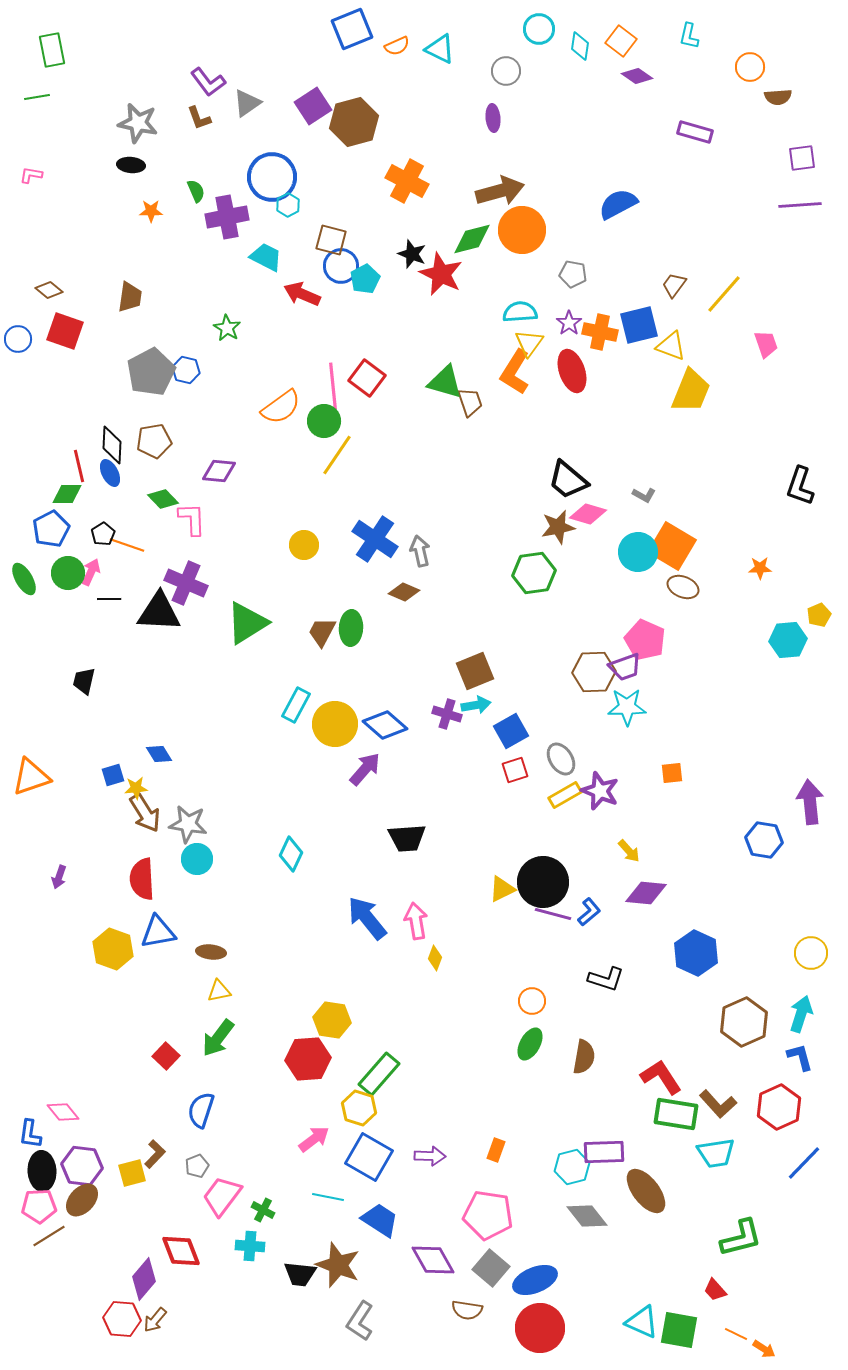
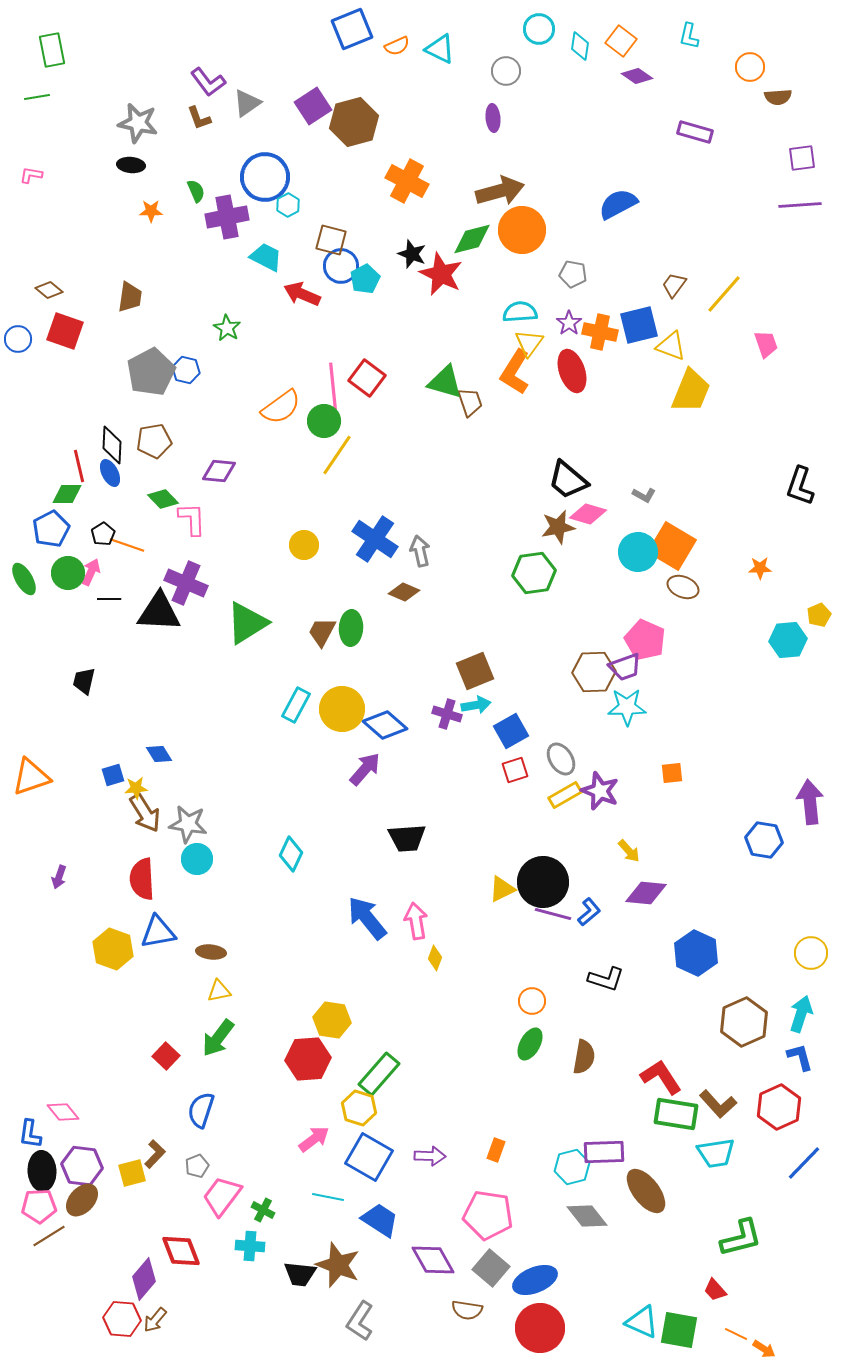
blue circle at (272, 177): moved 7 px left
yellow circle at (335, 724): moved 7 px right, 15 px up
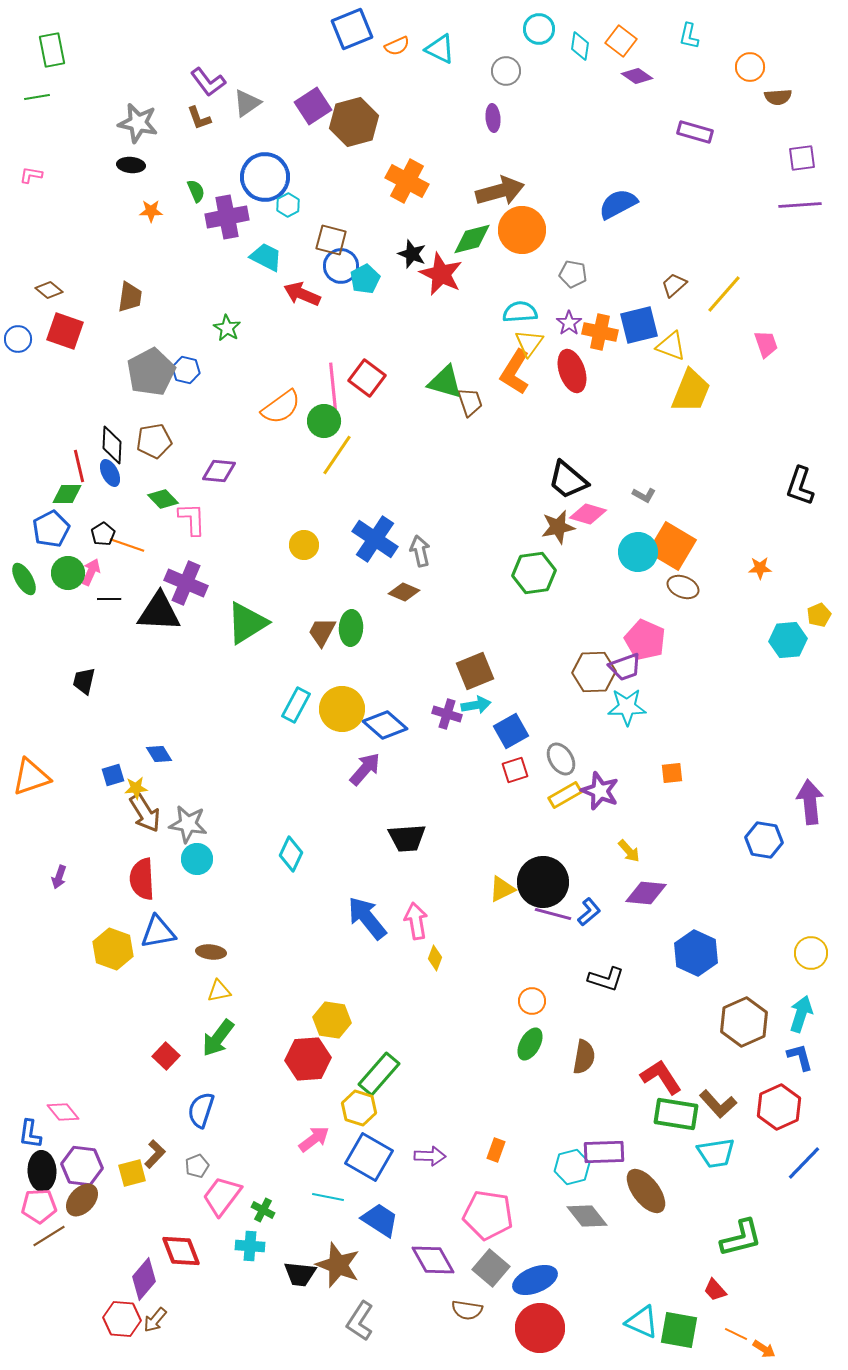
brown trapezoid at (674, 285): rotated 12 degrees clockwise
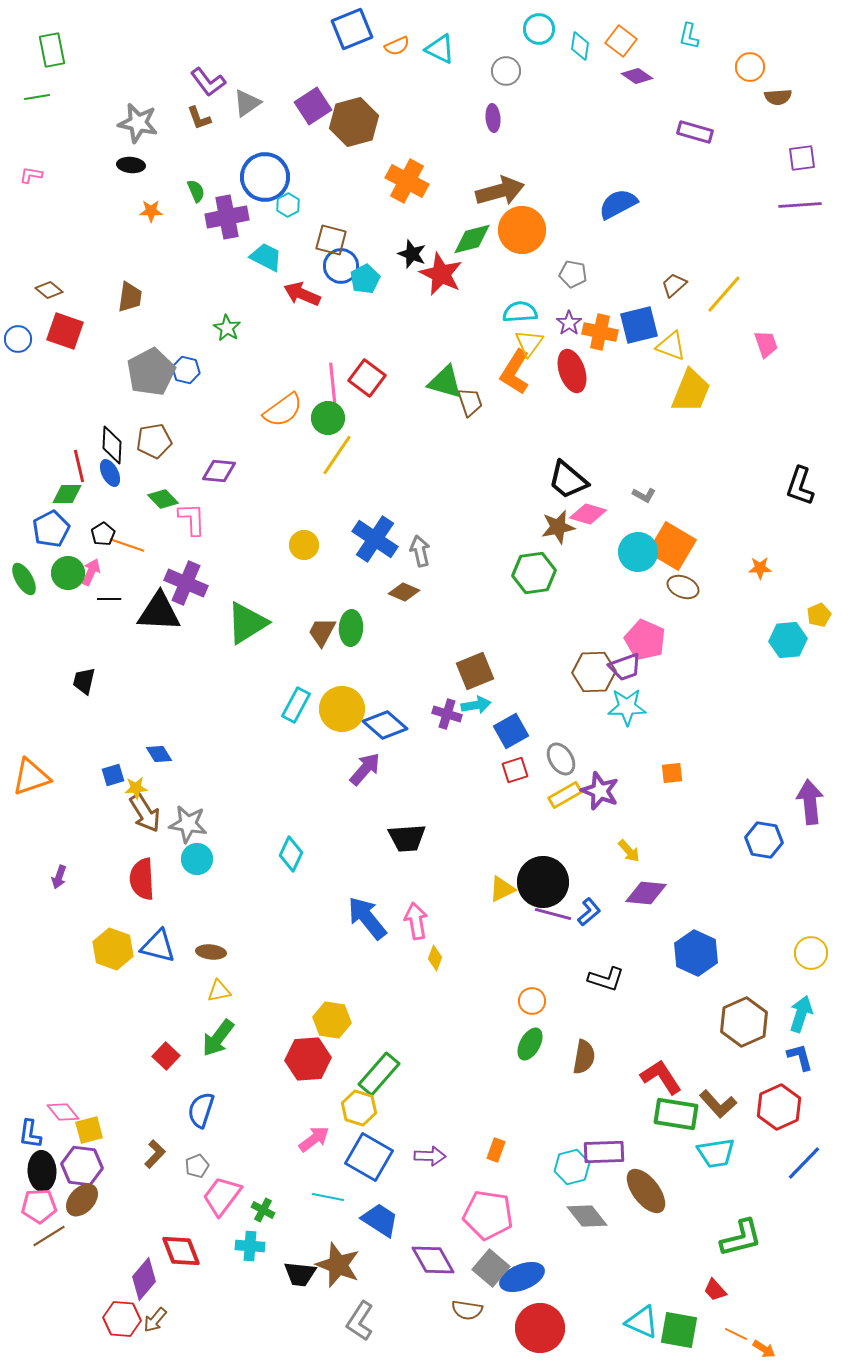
orange semicircle at (281, 407): moved 2 px right, 3 px down
green circle at (324, 421): moved 4 px right, 3 px up
blue triangle at (158, 932): moved 14 px down; rotated 24 degrees clockwise
yellow square at (132, 1173): moved 43 px left, 43 px up
blue ellipse at (535, 1280): moved 13 px left, 3 px up
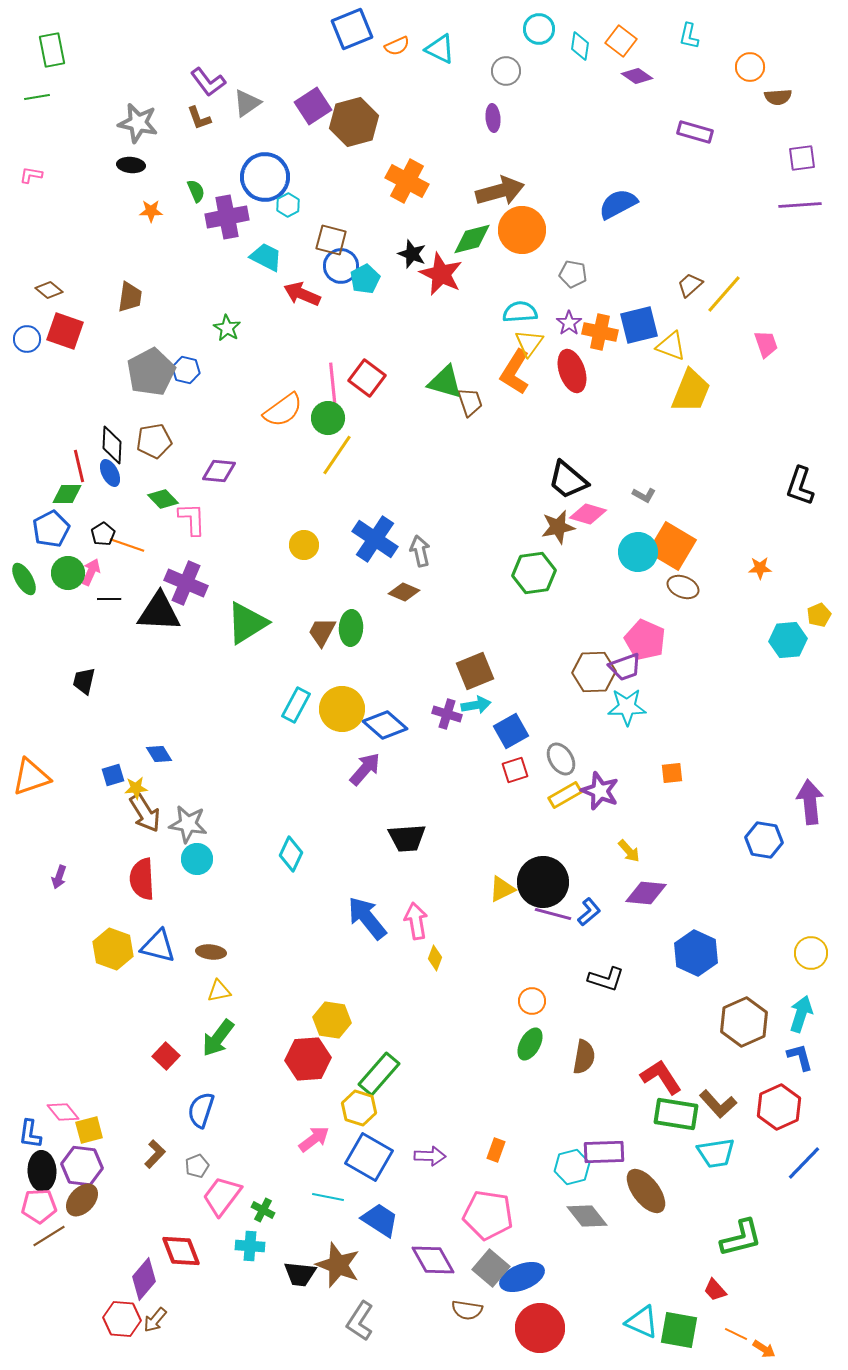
brown trapezoid at (674, 285): moved 16 px right
blue circle at (18, 339): moved 9 px right
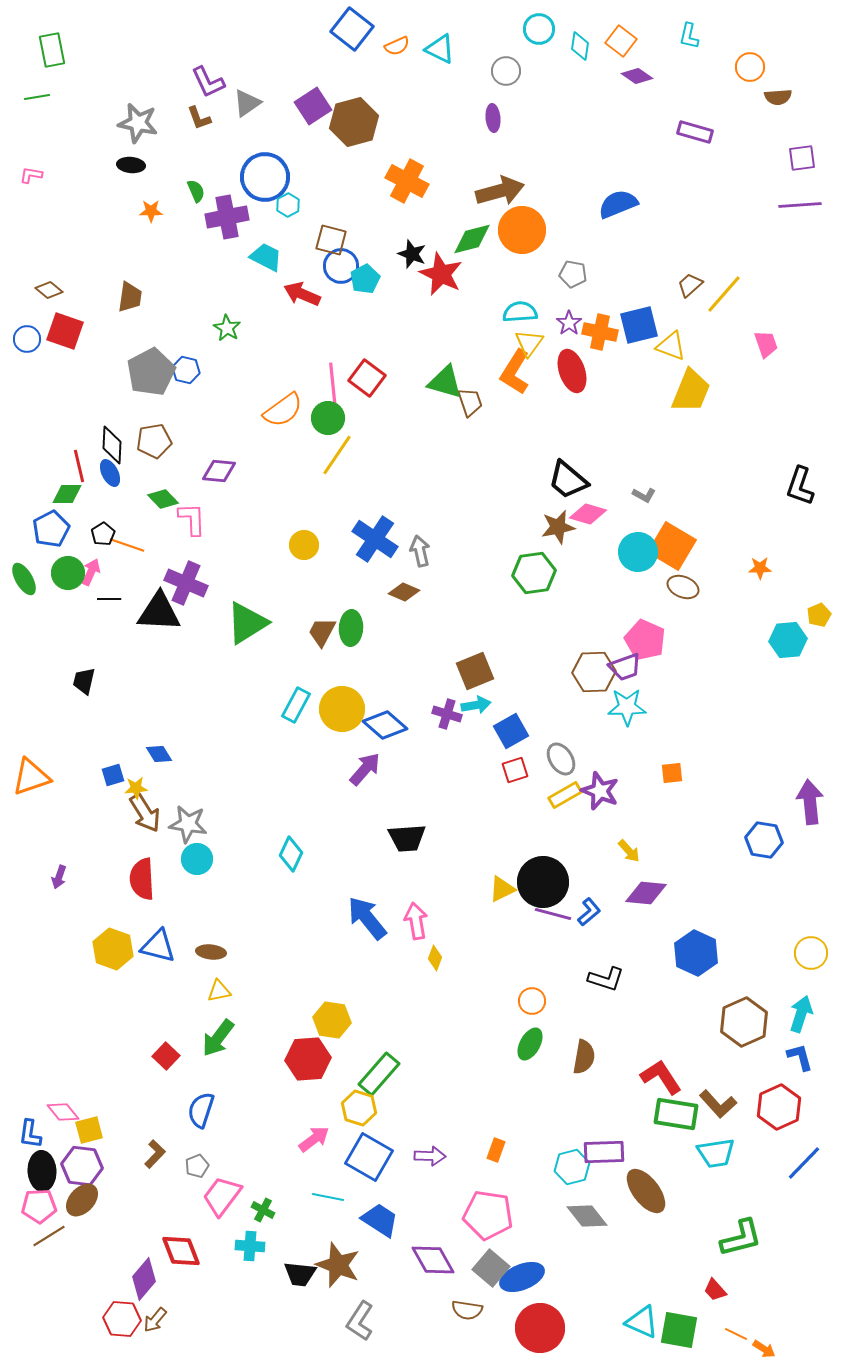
blue square at (352, 29): rotated 30 degrees counterclockwise
purple L-shape at (208, 82): rotated 12 degrees clockwise
blue semicircle at (618, 204): rotated 6 degrees clockwise
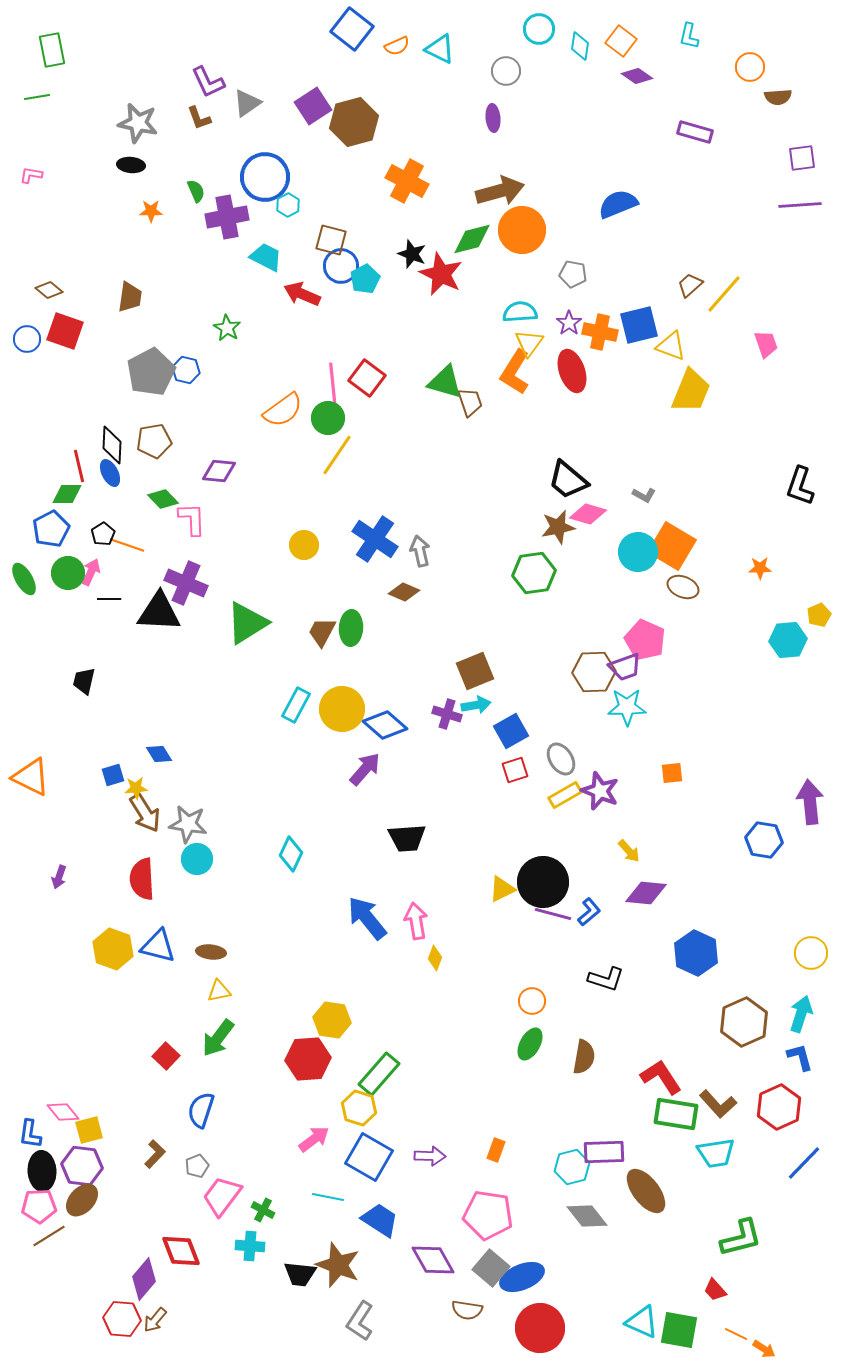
orange triangle at (31, 777): rotated 45 degrees clockwise
